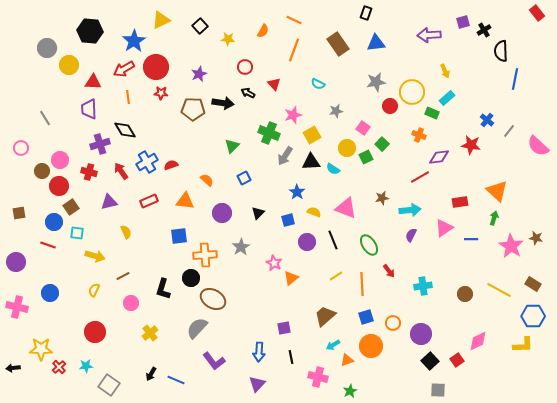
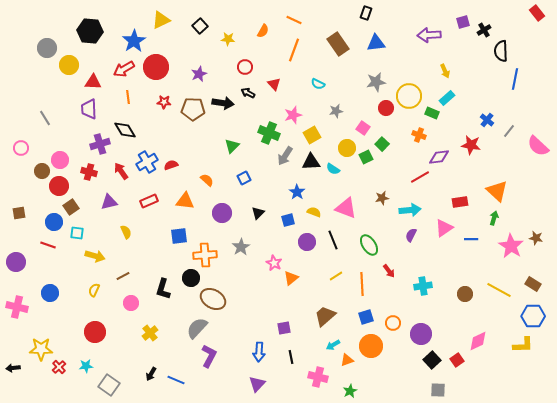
yellow circle at (412, 92): moved 3 px left, 4 px down
red star at (161, 93): moved 3 px right, 9 px down
red circle at (390, 106): moved 4 px left, 2 px down
purple L-shape at (214, 361): moved 5 px left, 5 px up; rotated 115 degrees counterclockwise
black square at (430, 361): moved 2 px right, 1 px up
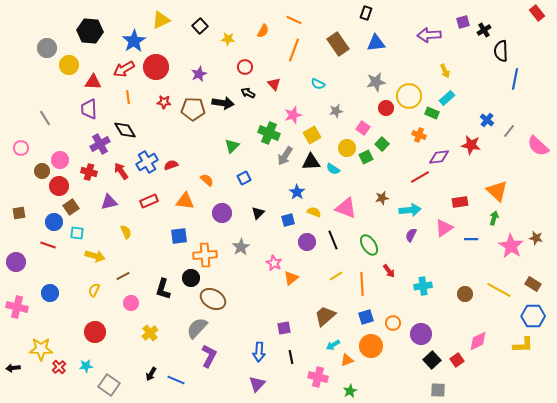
purple cross at (100, 144): rotated 12 degrees counterclockwise
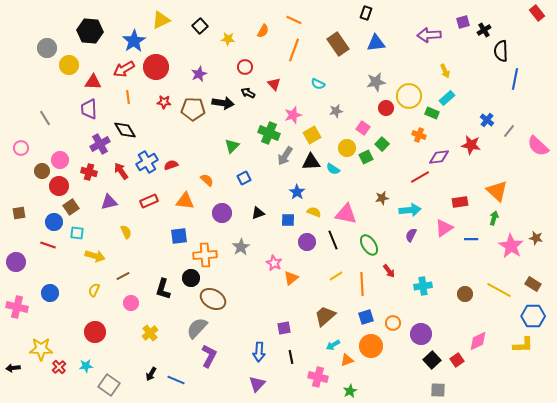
pink triangle at (346, 208): moved 6 px down; rotated 10 degrees counterclockwise
black triangle at (258, 213): rotated 24 degrees clockwise
blue square at (288, 220): rotated 16 degrees clockwise
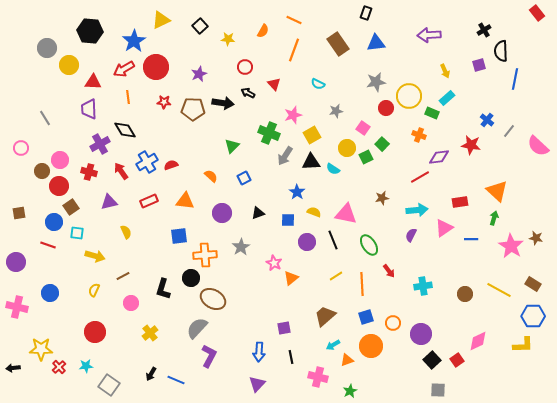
purple square at (463, 22): moved 16 px right, 43 px down
orange semicircle at (207, 180): moved 4 px right, 4 px up
cyan arrow at (410, 210): moved 7 px right
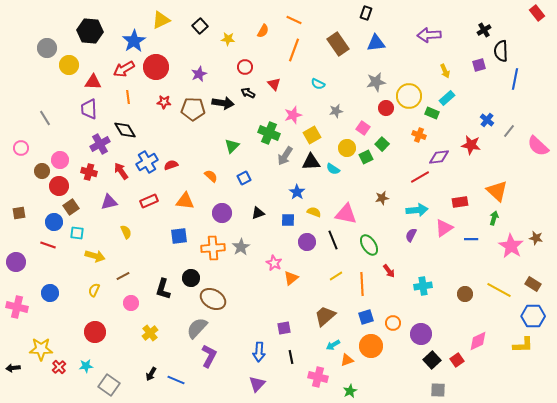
orange cross at (205, 255): moved 8 px right, 7 px up
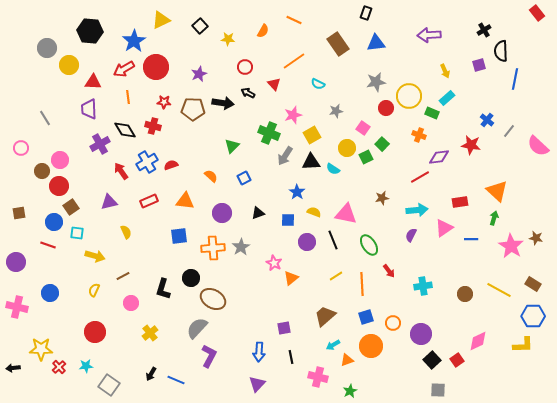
orange line at (294, 50): moved 11 px down; rotated 35 degrees clockwise
red cross at (89, 172): moved 64 px right, 46 px up
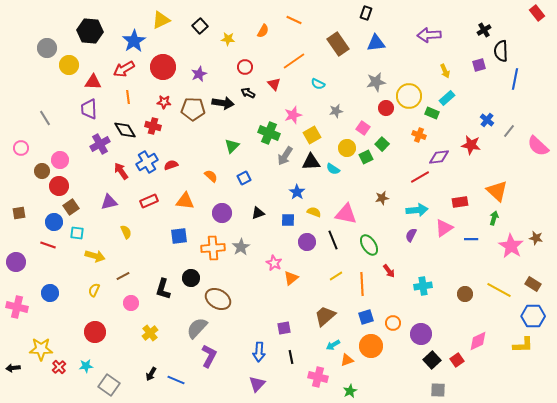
red circle at (156, 67): moved 7 px right
brown ellipse at (213, 299): moved 5 px right
